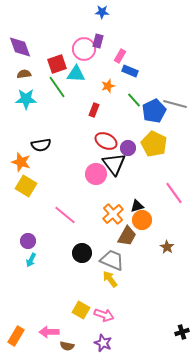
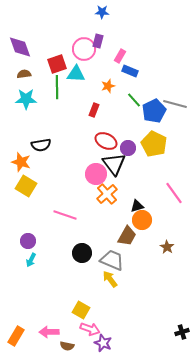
green line at (57, 87): rotated 35 degrees clockwise
orange cross at (113, 214): moved 6 px left, 20 px up
pink line at (65, 215): rotated 20 degrees counterclockwise
pink arrow at (104, 315): moved 14 px left, 14 px down
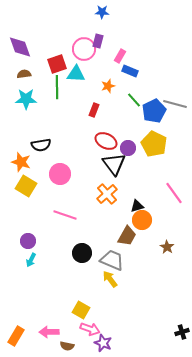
pink circle at (96, 174): moved 36 px left
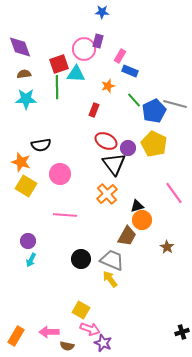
red square at (57, 64): moved 2 px right
pink line at (65, 215): rotated 15 degrees counterclockwise
black circle at (82, 253): moved 1 px left, 6 px down
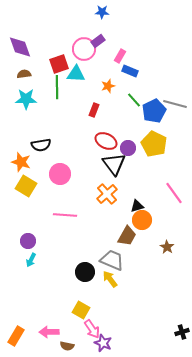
purple rectangle at (98, 41): rotated 40 degrees clockwise
black circle at (81, 259): moved 4 px right, 13 px down
pink arrow at (90, 329): moved 2 px right; rotated 36 degrees clockwise
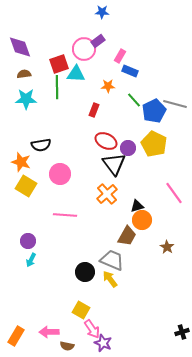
orange star at (108, 86): rotated 16 degrees clockwise
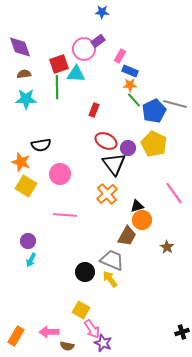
orange star at (108, 86): moved 22 px right, 1 px up
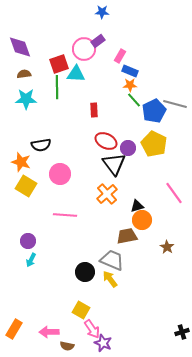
red rectangle at (94, 110): rotated 24 degrees counterclockwise
brown trapezoid at (127, 236): rotated 130 degrees counterclockwise
orange rectangle at (16, 336): moved 2 px left, 7 px up
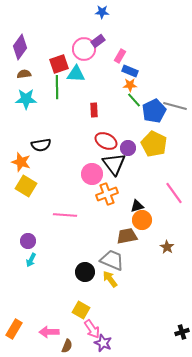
purple diamond at (20, 47): rotated 55 degrees clockwise
gray line at (175, 104): moved 2 px down
pink circle at (60, 174): moved 32 px right
orange cross at (107, 194): rotated 20 degrees clockwise
brown semicircle at (67, 346): rotated 80 degrees counterclockwise
